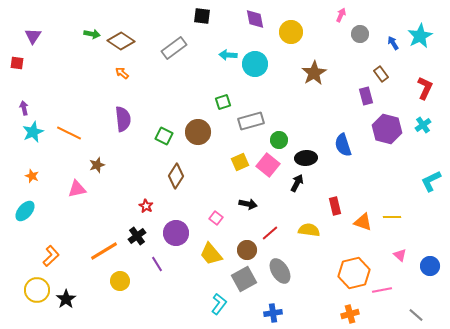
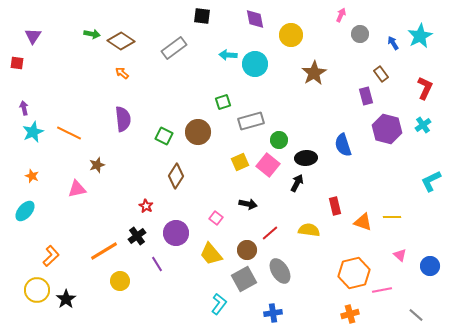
yellow circle at (291, 32): moved 3 px down
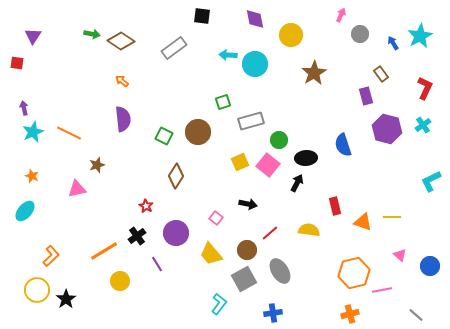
orange arrow at (122, 73): moved 8 px down
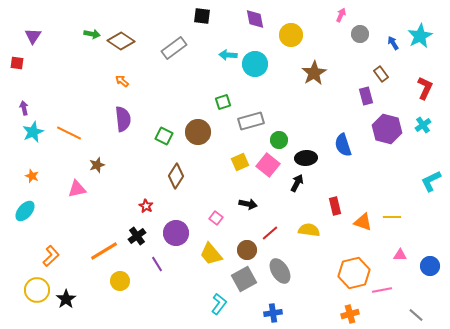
pink triangle at (400, 255): rotated 40 degrees counterclockwise
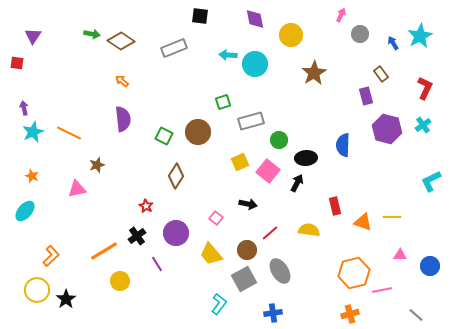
black square at (202, 16): moved 2 px left
gray rectangle at (174, 48): rotated 15 degrees clockwise
blue semicircle at (343, 145): rotated 20 degrees clockwise
pink square at (268, 165): moved 6 px down
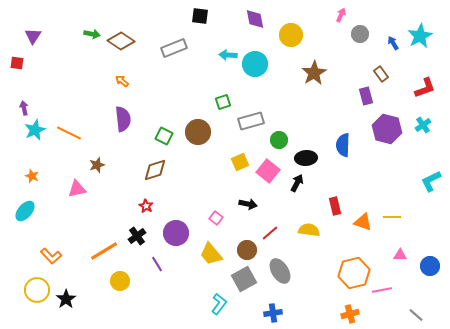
red L-shape at (425, 88): rotated 45 degrees clockwise
cyan star at (33, 132): moved 2 px right, 2 px up
brown diamond at (176, 176): moved 21 px left, 6 px up; rotated 40 degrees clockwise
orange L-shape at (51, 256): rotated 90 degrees clockwise
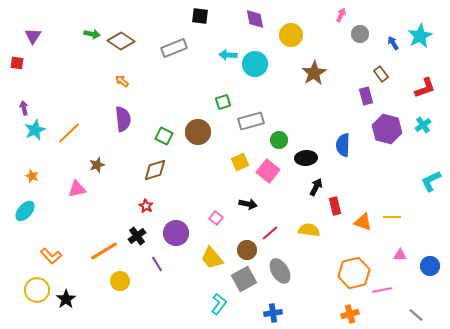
orange line at (69, 133): rotated 70 degrees counterclockwise
black arrow at (297, 183): moved 19 px right, 4 px down
yellow trapezoid at (211, 254): moved 1 px right, 4 px down
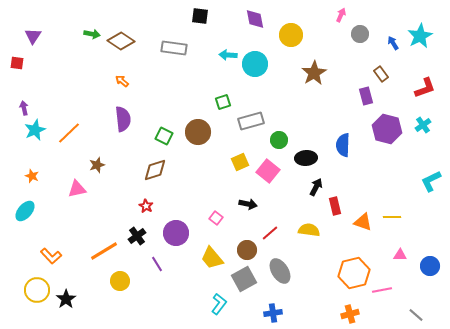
gray rectangle at (174, 48): rotated 30 degrees clockwise
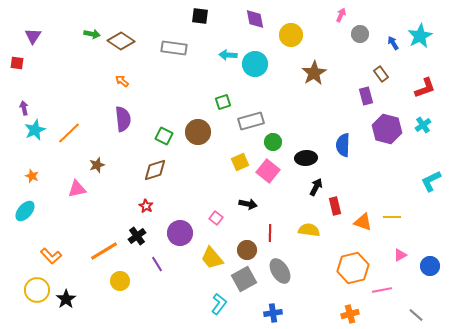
green circle at (279, 140): moved 6 px left, 2 px down
purple circle at (176, 233): moved 4 px right
red line at (270, 233): rotated 48 degrees counterclockwise
pink triangle at (400, 255): rotated 32 degrees counterclockwise
orange hexagon at (354, 273): moved 1 px left, 5 px up
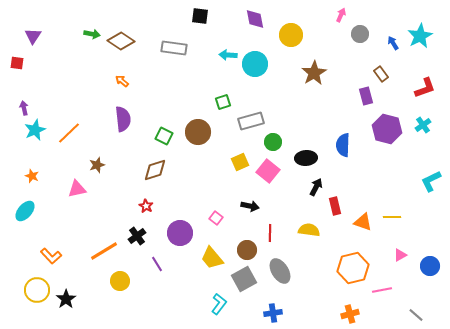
black arrow at (248, 204): moved 2 px right, 2 px down
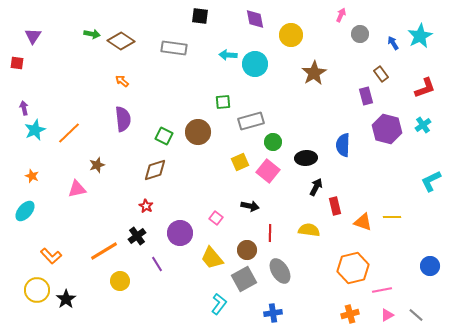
green square at (223, 102): rotated 14 degrees clockwise
pink triangle at (400, 255): moved 13 px left, 60 px down
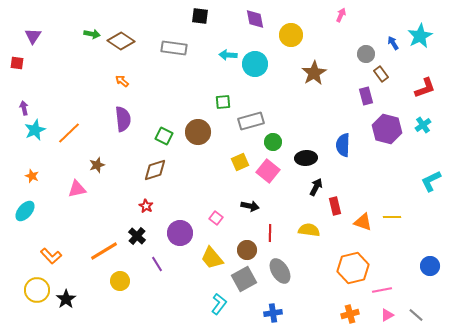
gray circle at (360, 34): moved 6 px right, 20 px down
black cross at (137, 236): rotated 12 degrees counterclockwise
